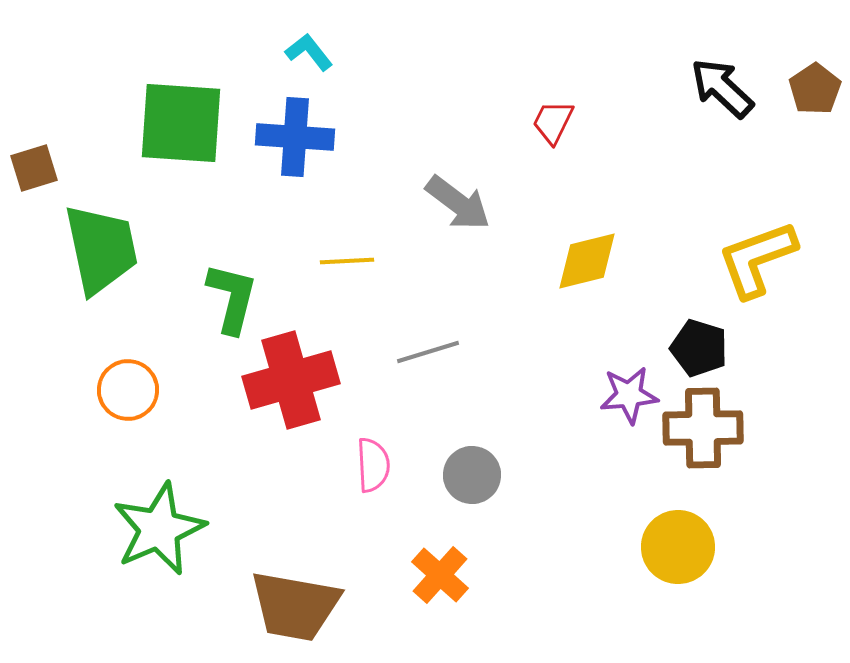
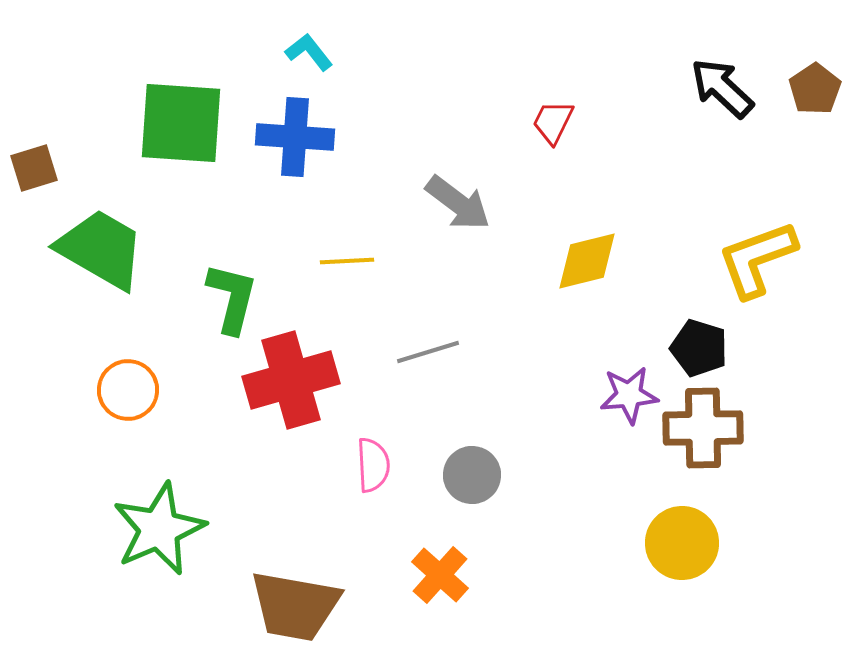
green trapezoid: rotated 48 degrees counterclockwise
yellow circle: moved 4 px right, 4 px up
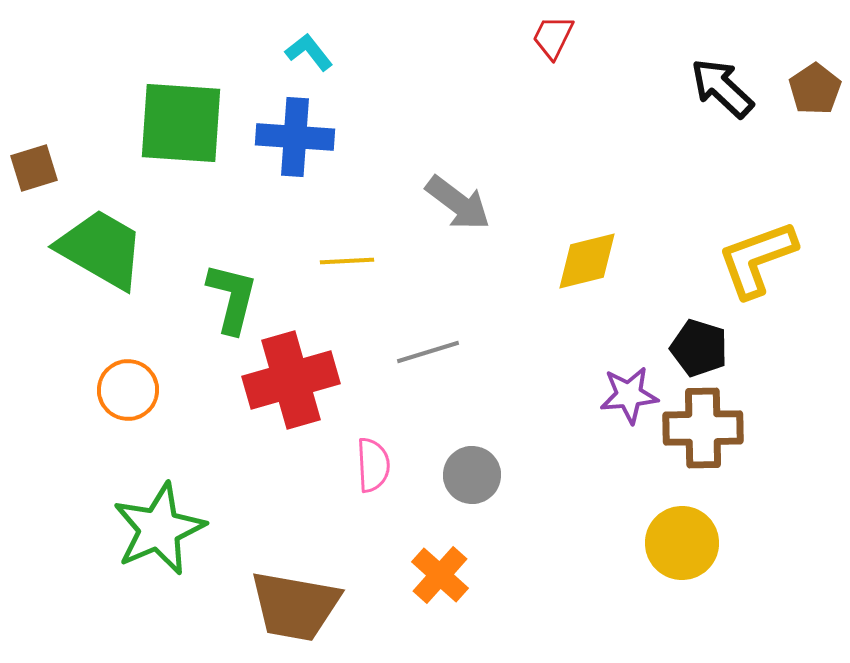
red trapezoid: moved 85 px up
